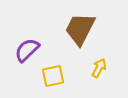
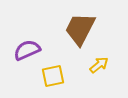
purple semicircle: rotated 20 degrees clockwise
yellow arrow: moved 3 px up; rotated 24 degrees clockwise
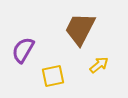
purple semicircle: moved 4 px left; rotated 36 degrees counterclockwise
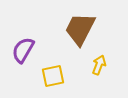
yellow arrow: rotated 30 degrees counterclockwise
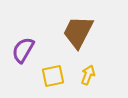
brown trapezoid: moved 2 px left, 3 px down
yellow arrow: moved 11 px left, 10 px down
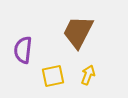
purple semicircle: rotated 24 degrees counterclockwise
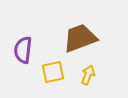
brown trapezoid: moved 2 px right, 6 px down; rotated 42 degrees clockwise
yellow square: moved 4 px up
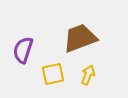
purple semicircle: rotated 12 degrees clockwise
yellow square: moved 2 px down
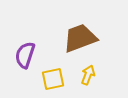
purple semicircle: moved 2 px right, 5 px down
yellow square: moved 5 px down
